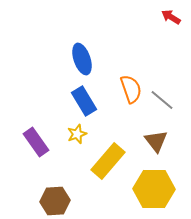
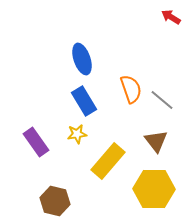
yellow star: rotated 12 degrees clockwise
brown hexagon: rotated 16 degrees clockwise
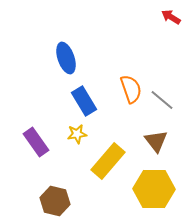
blue ellipse: moved 16 px left, 1 px up
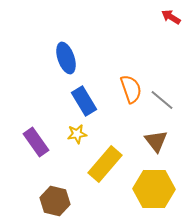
yellow rectangle: moved 3 px left, 3 px down
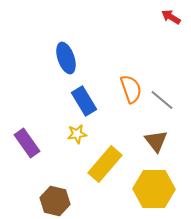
purple rectangle: moved 9 px left, 1 px down
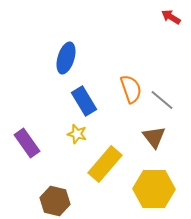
blue ellipse: rotated 36 degrees clockwise
yellow star: rotated 24 degrees clockwise
brown triangle: moved 2 px left, 4 px up
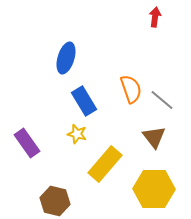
red arrow: moved 16 px left; rotated 66 degrees clockwise
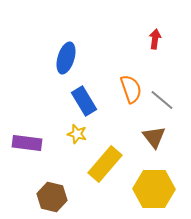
red arrow: moved 22 px down
purple rectangle: rotated 48 degrees counterclockwise
brown hexagon: moved 3 px left, 4 px up
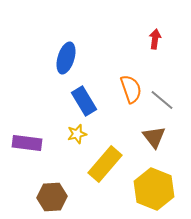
yellow star: rotated 30 degrees counterclockwise
yellow hexagon: rotated 21 degrees clockwise
brown hexagon: rotated 16 degrees counterclockwise
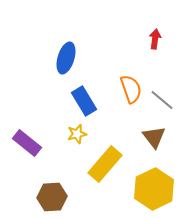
purple rectangle: rotated 32 degrees clockwise
yellow hexagon: rotated 12 degrees clockwise
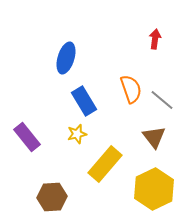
purple rectangle: moved 6 px up; rotated 12 degrees clockwise
